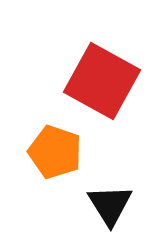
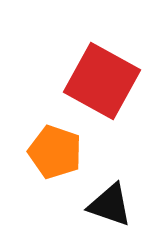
black triangle: rotated 39 degrees counterclockwise
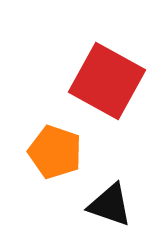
red square: moved 5 px right
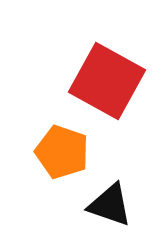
orange pentagon: moved 7 px right
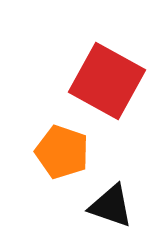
black triangle: moved 1 px right, 1 px down
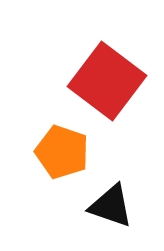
red square: rotated 8 degrees clockwise
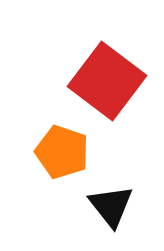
black triangle: rotated 33 degrees clockwise
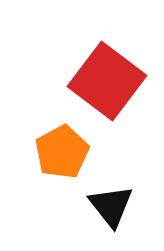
orange pentagon: rotated 24 degrees clockwise
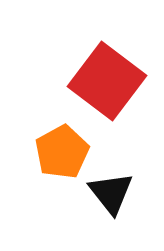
black triangle: moved 13 px up
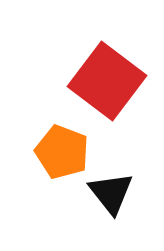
orange pentagon: rotated 22 degrees counterclockwise
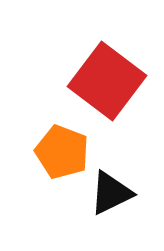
black triangle: rotated 42 degrees clockwise
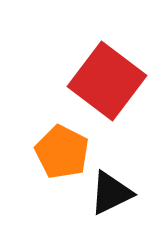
orange pentagon: rotated 6 degrees clockwise
